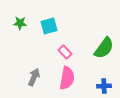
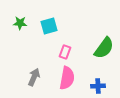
pink rectangle: rotated 64 degrees clockwise
blue cross: moved 6 px left
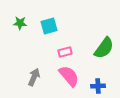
pink rectangle: rotated 56 degrees clockwise
pink semicircle: moved 2 px right, 2 px up; rotated 50 degrees counterclockwise
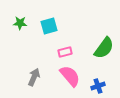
pink semicircle: moved 1 px right
blue cross: rotated 16 degrees counterclockwise
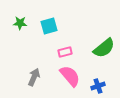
green semicircle: rotated 15 degrees clockwise
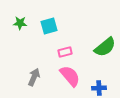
green semicircle: moved 1 px right, 1 px up
blue cross: moved 1 px right, 2 px down; rotated 16 degrees clockwise
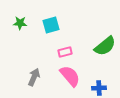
cyan square: moved 2 px right, 1 px up
green semicircle: moved 1 px up
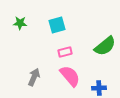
cyan square: moved 6 px right
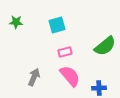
green star: moved 4 px left, 1 px up
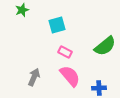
green star: moved 6 px right, 12 px up; rotated 24 degrees counterclockwise
pink rectangle: rotated 40 degrees clockwise
